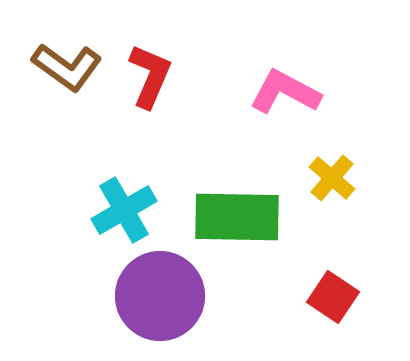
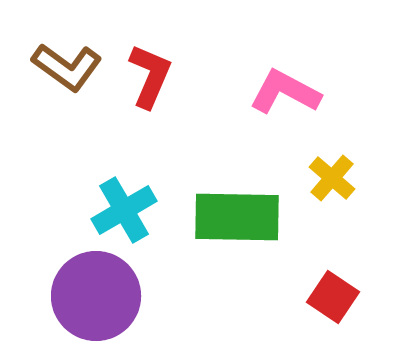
purple circle: moved 64 px left
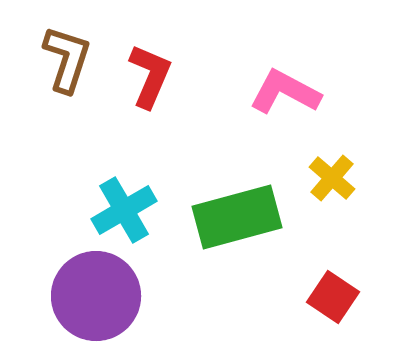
brown L-shape: moved 8 px up; rotated 108 degrees counterclockwise
green rectangle: rotated 16 degrees counterclockwise
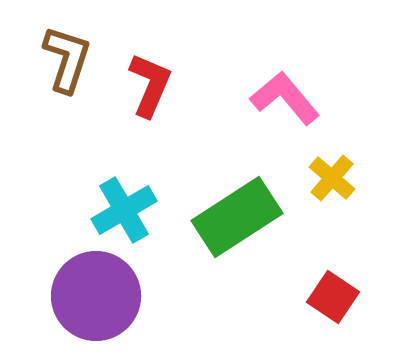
red L-shape: moved 9 px down
pink L-shape: moved 6 px down; rotated 22 degrees clockwise
green rectangle: rotated 18 degrees counterclockwise
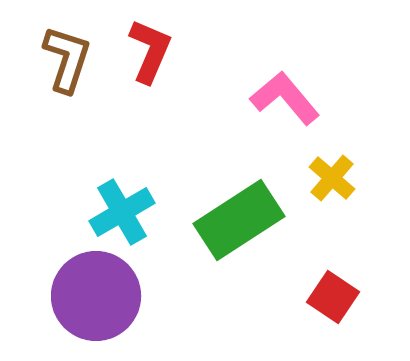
red L-shape: moved 34 px up
cyan cross: moved 2 px left, 2 px down
green rectangle: moved 2 px right, 3 px down
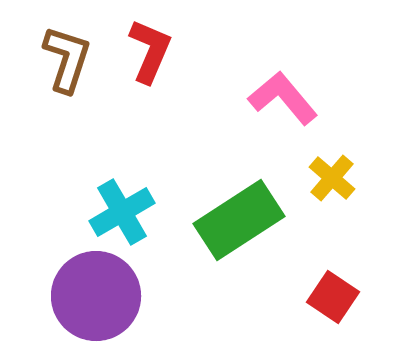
pink L-shape: moved 2 px left
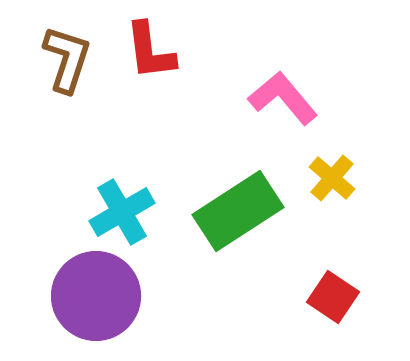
red L-shape: rotated 150 degrees clockwise
green rectangle: moved 1 px left, 9 px up
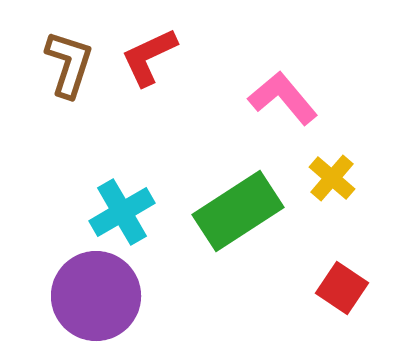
red L-shape: moved 1 px left, 6 px down; rotated 72 degrees clockwise
brown L-shape: moved 2 px right, 5 px down
red square: moved 9 px right, 9 px up
